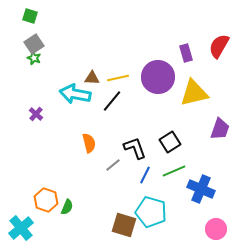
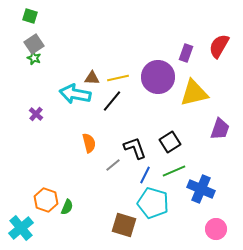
purple rectangle: rotated 36 degrees clockwise
cyan pentagon: moved 2 px right, 9 px up
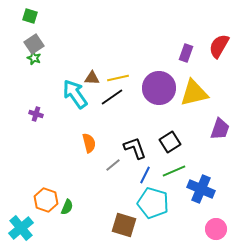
purple circle: moved 1 px right, 11 px down
cyan arrow: rotated 44 degrees clockwise
black line: moved 4 px up; rotated 15 degrees clockwise
purple cross: rotated 24 degrees counterclockwise
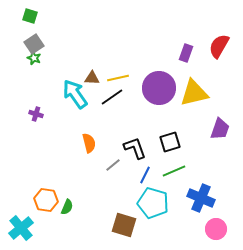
black square: rotated 15 degrees clockwise
blue cross: moved 9 px down
orange hexagon: rotated 10 degrees counterclockwise
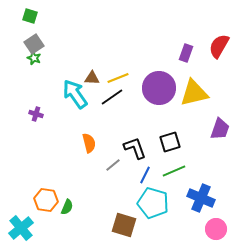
yellow line: rotated 10 degrees counterclockwise
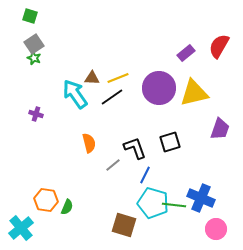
purple rectangle: rotated 30 degrees clockwise
green line: moved 34 px down; rotated 30 degrees clockwise
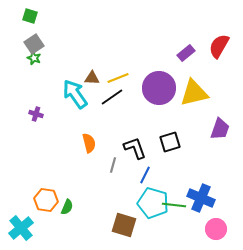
gray line: rotated 35 degrees counterclockwise
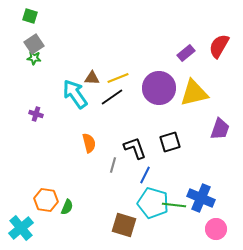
green star: rotated 16 degrees counterclockwise
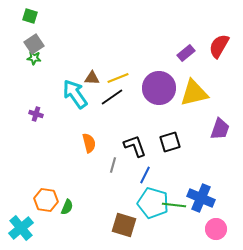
black L-shape: moved 2 px up
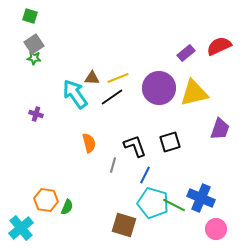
red semicircle: rotated 35 degrees clockwise
green line: rotated 20 degrees clockwise
